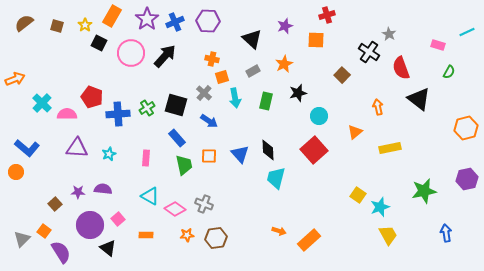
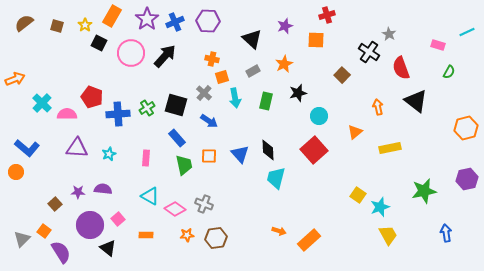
black triangle at (419, 99): moved 3 px left, 2 px down
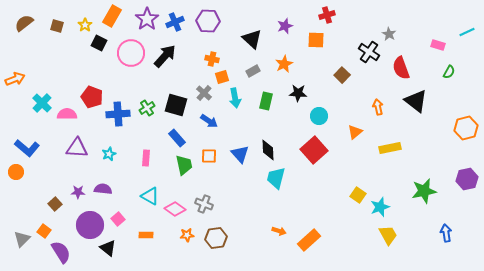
black star at (298, 93): rotated 18 degrees clockwise
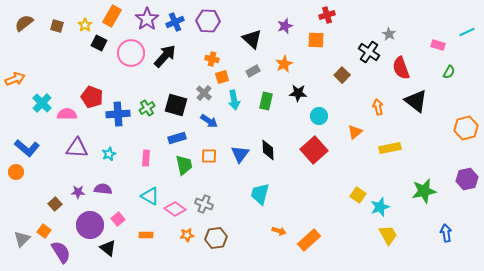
cyan arrow at (235, 98): moved 1 px left, 2 px down
blue rectangle at (177, 138): rotated 66 degrees counterclockwise
blue triangle at (240, 154): rotated 18 degrees clockwise
cyan trapezoid at (276, 178): moved 16 px left, 16 px down
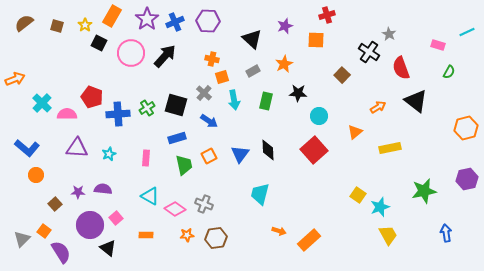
orange arrow at (378, 107): rotated 70 degrees clockwise
orange square at (209, 156): rotated 28 degrees counterclockwise
orange circle at (16, 172): moved 20 px right, 3 px down
pink square at (118, 219): moved 2 px left, 1 px up
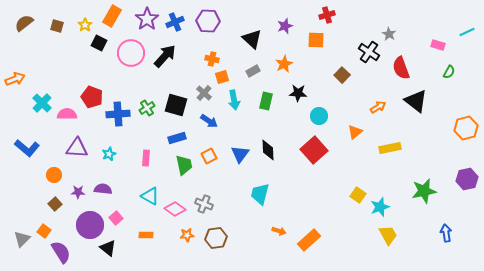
orange circle at (36, 175): moved 18 px right
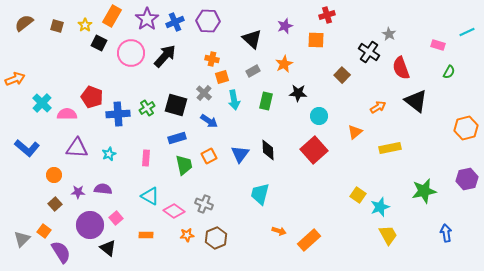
pink diamond at (175, 209): moved 1 px left, 2 px down
brown hexagon at (216, 238): rotated 15 degrees counterclockwise
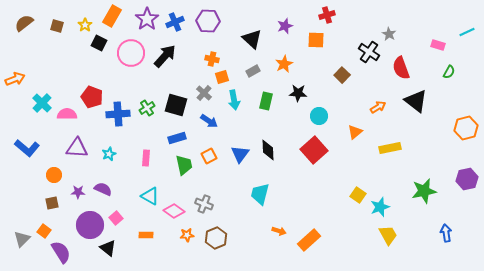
purple semicircle at (103, 189): rotated 18 degrees clockwise
brown square at (55, 204): moved 3 px left, 1 px up; rotated 32 degrees clockwise
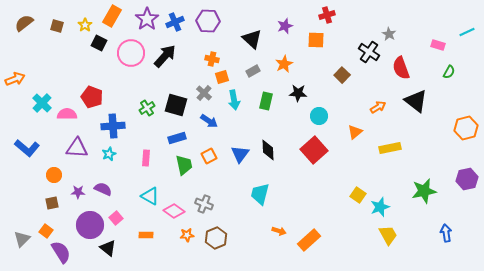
blue cross at (118, 114): moved 5 px left, 12 px down
orange square at (44, 231): moved 2 px right
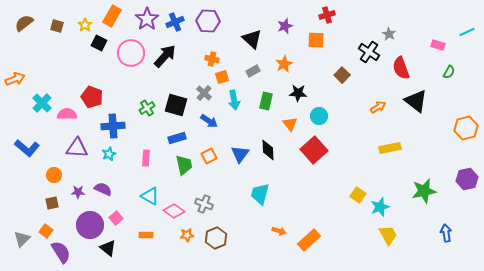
orange triangle at (355, 132): moved 65 px left, 8 px up; rotated 28 degrees counterclockwise
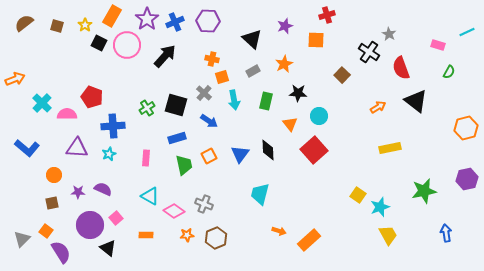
pink circle at (131, 53): moved 4 px left, 8 px up
